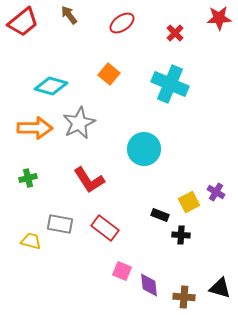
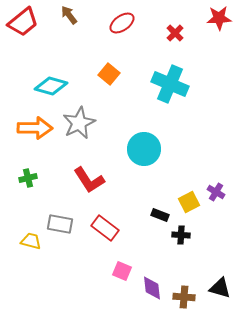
purple diamond: moved 3 px right, 3 px down
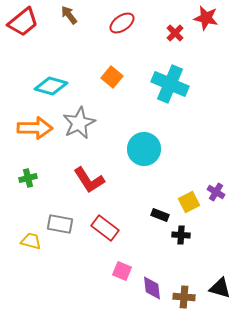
red star: moved 13 px left; rotated 15 degrees clockwise
orange square: moved 3 px right, 3 px down
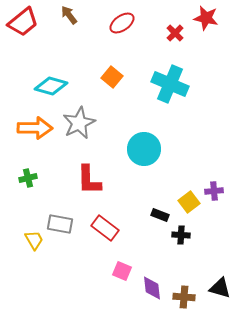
red L-shape: rotated 32 degrees clockwise
purple cross: moved 2 px left, 1 px up; rotated 36 degrees counterclockwise
yellow square: rotated 10 degrees counterclockwise
yellow trapezoid: moved 3 px right, 1 px up; rotated 45 degrees clockwise
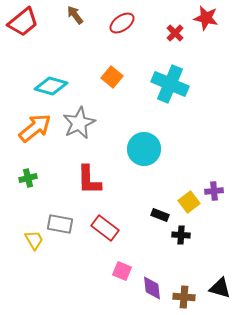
brown arrow: moved 6 px right
orange arrow: rotated 40 degrees counterclockwise
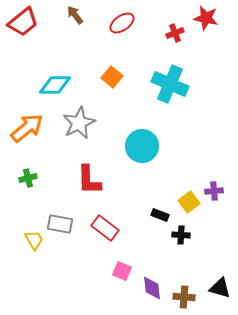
red cross: rotated 24 degrees clockwise
cyan diamond: moved 4 px right, 1 px up; rotated 16 degrees counterclockwise
orange arrow: moved 8 px left
cyan circle: moved 2 px left, 3 px up
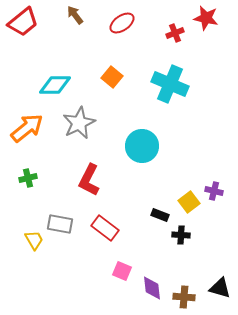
red L-shape: rotated 28 degrees clockwise
purple cross: rotated 18 degrees clockwise
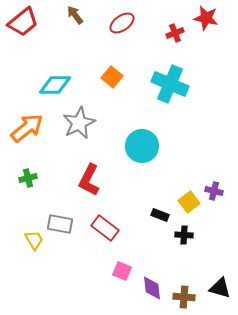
black cross: moved 3 px right
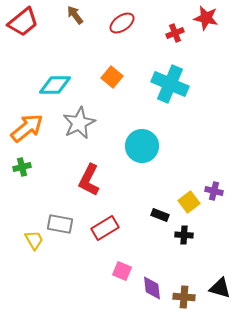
green cross: moved 6 px left, 11 px up
red rectangle: rotated 68 degrees counterclockwise
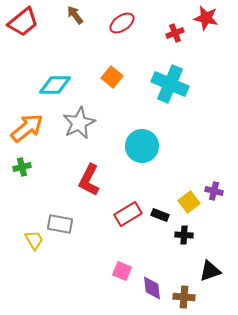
red rectangle: moved 23 px right, 14 px up
black triangle: moved 10 px left, 17 px up; rotated 35 degrees counterclockwise
